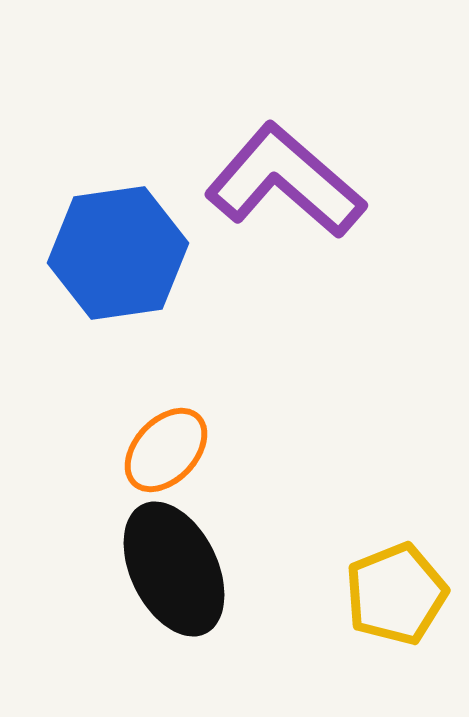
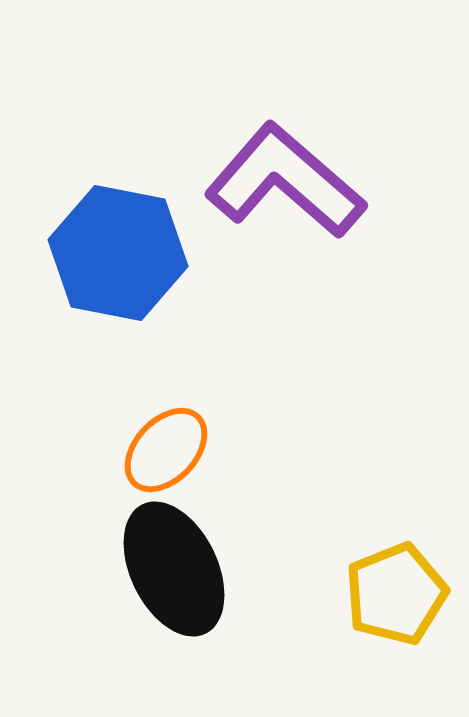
blue hexagon: rotated 19 degrees clockwise
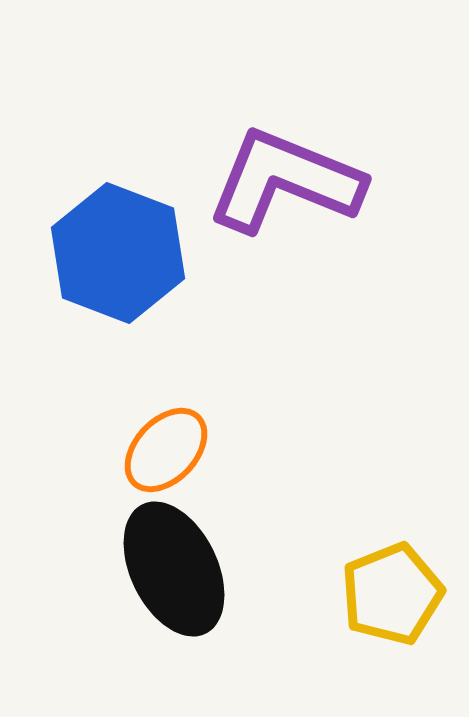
purple L-shape: rotated 19 degrees counterclockwise
blue hexagon: rotated 10 degrees clockwise
yellow pentagon: moved 4 px left
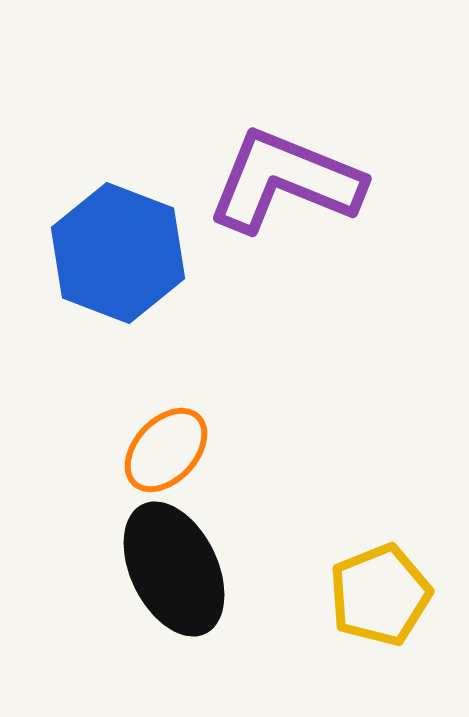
yellow pentagon: moved 12 px left, 1 px down
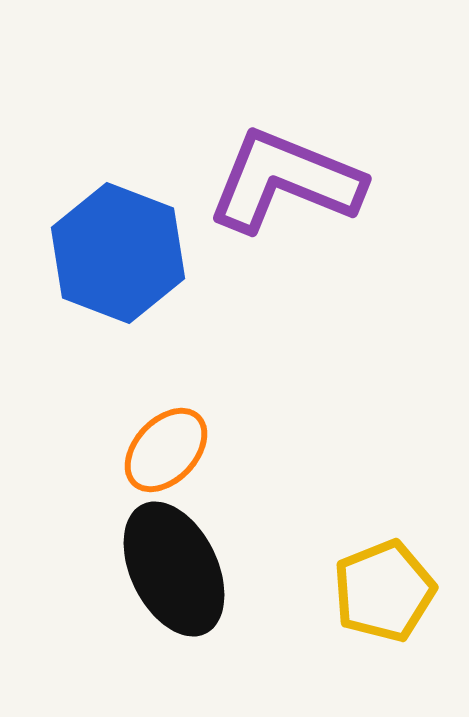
yellow pentagon: moved 4 px right, 4 px up
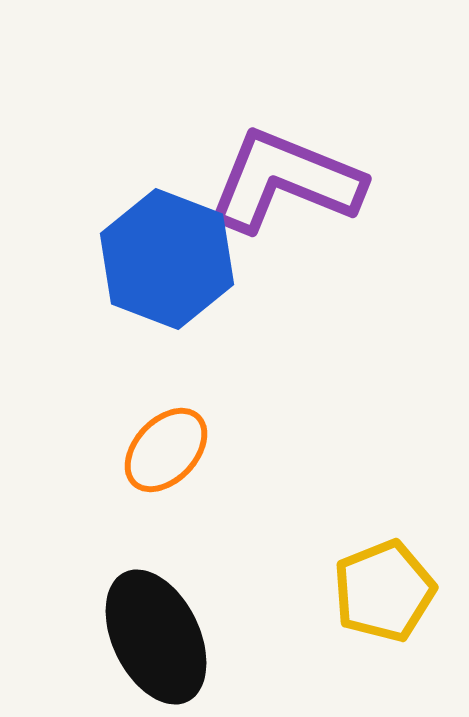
blue hexagon: moved 49 px right, 6 px down
black ellipse: moved 18 px left, 68 px down
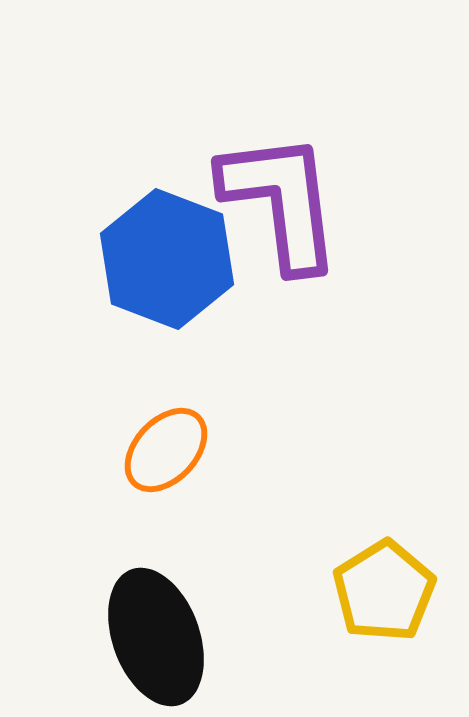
purple L-shape: moved 4 px left, 20 px down; rotated 61 degrees clockwise
yellow pentagon: rotated 10 degrees counterclockwise
black ellipse: rotated 6 degrees clockwise
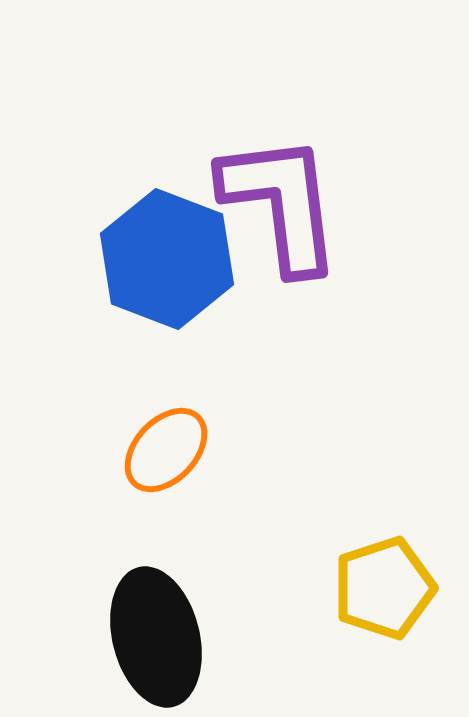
purple L-shape: moved 2 px down
yellow pentagon: moved 3 px up; rotated 14 degrees clockwise
black ellipse: rotated 6 degrees clockwise
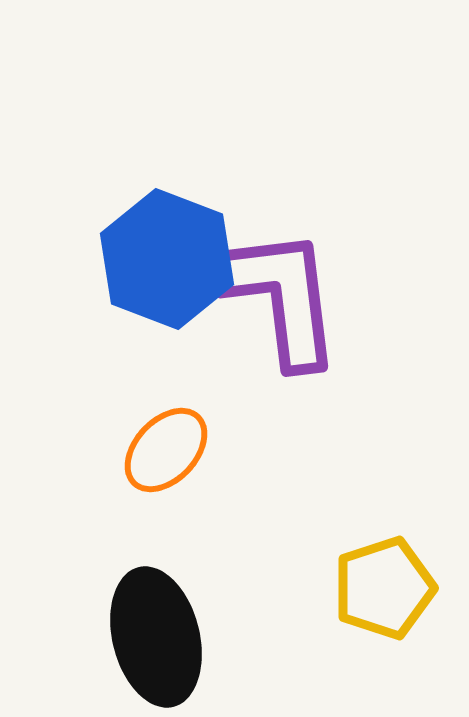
purple L-shape: moved 94 px down
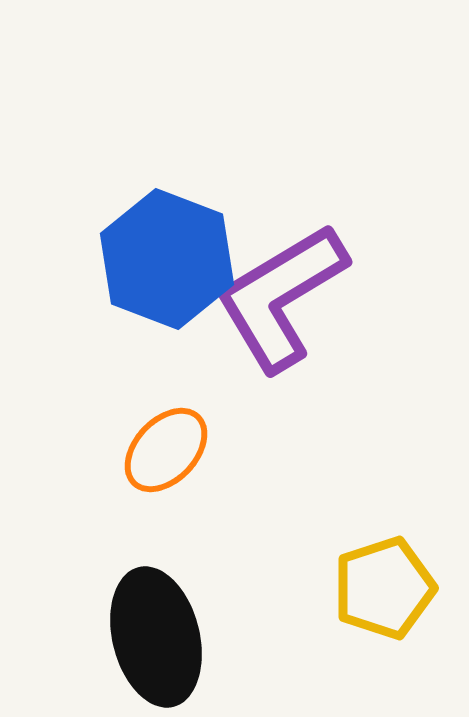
purple L-shape: rotated 114 degrees counterclockwise
